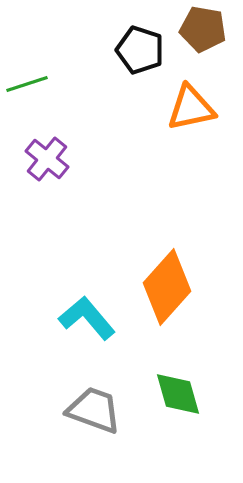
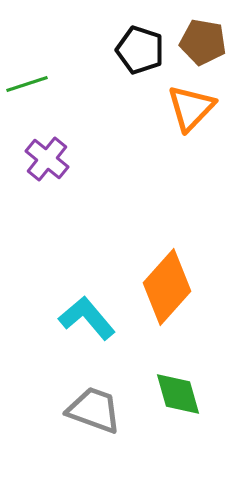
brown pentagon: moved 13 px down
orange triangle: rotated 34 degrees counterclockwise
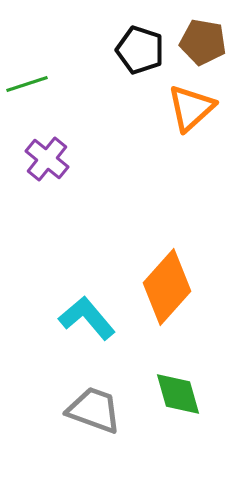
orange triangle: rotated 4 degrees clockwise
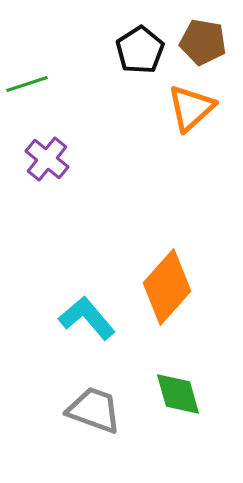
black pentagon: rotated 21 degrees clockwise
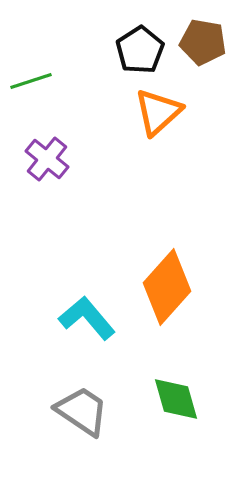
green line: moved 4 px right, 3 px up
orange triangle: moved 33 px left, 4 px down
green diamond: moved 2 px left, 5 px down
gray trapezoid: moved 12 px left, 1 px down; rotated 14 degrees clockwise
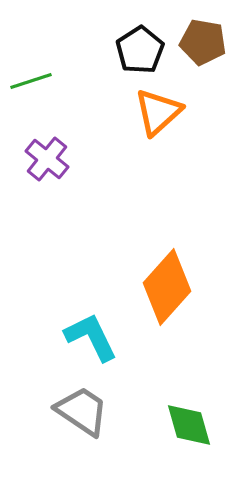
cyan L-shape: moved 4 px right, 19 px down; rotated 14 degrees clockwise
green diamond: moved 13 px right, 26 px down
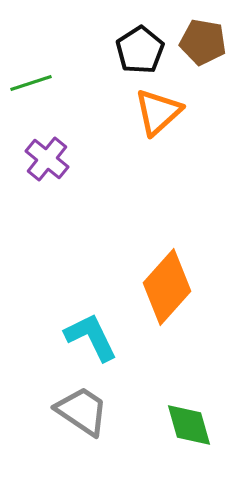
green line: moved 2 px down
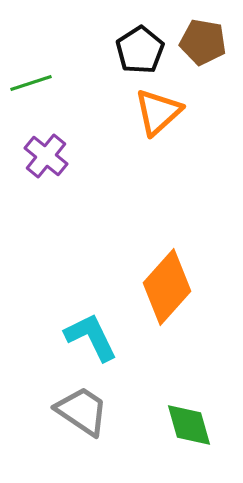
purple cross: moved 1 px left, 3 px up
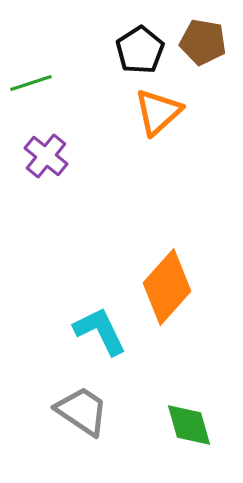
cyan L-shape: moved 9 px right, 6 px up
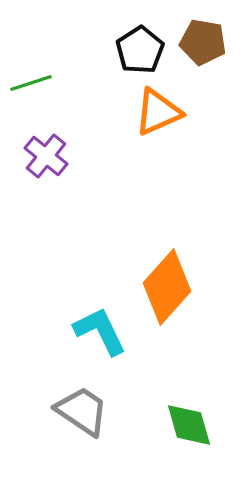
orange triangle: rotated 18 degrees clockwise
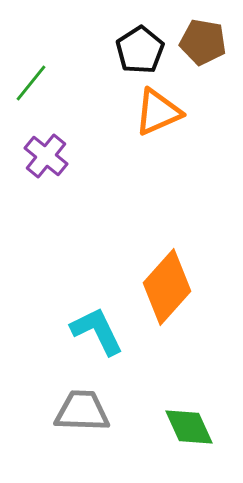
green line: rotated 33 degrees counterclockwise
cyan L-shape: moved 3 px left
gray trapezoid: rotated 32 degrees counterclockwise
green diamond: moved 2 px down; rotated 8 degrees counterclockwise
